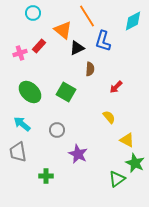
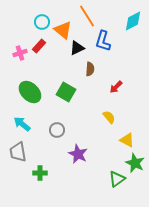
cyan circle: moved 9 px right, 9 px down
green cross: moved 6 px left, 3 px up
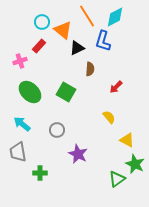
cyan diamond: moved 18 px left, 4 px up
pink cross: moved 8 px down
green star: moved 1 px down
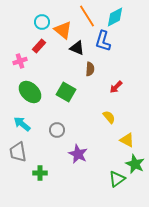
black triangle: rotated 49 degrees clockwise
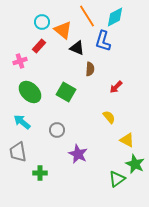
cyan arrow: moved 2 px up
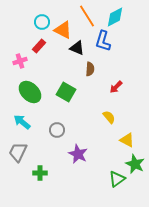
orange triangle: rotated 12 degrees counterclockwise
gray trapezoid: rotated 35 degrees clockwise
